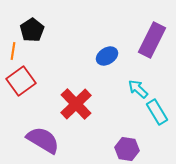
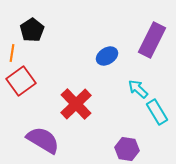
orange line: moved 1 px left, 2 px down
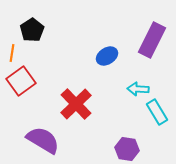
cyan arrow: rotated 40 degrees counterclockwise
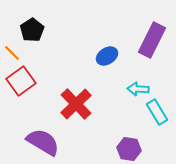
orange line: rotated 54 degrees counterclockwise
purple semicircle: moved 2 px down
purple hexagon: moved 2 px right
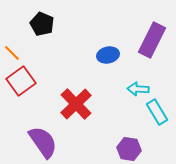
black pentagon: moved 10 px right, 6 px up; rotated 15 degrees counterclockwise
blue ellipse: moved 1 px right, 1 px up; rotated 20 degrees clockwise
purple semicircle: rotated 24 degrees clockwise
